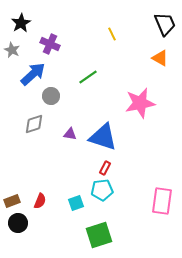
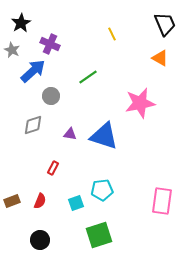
blue arrow: moved 3 px up
gray diamond: moved 1 px left, 1 px down
blue triangle: moved 1 px right, 1 px up
red rectangle: moved 52 px left
black circle: moved 22 px right, 17 px down
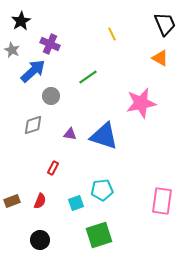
black star: moved 2 px up
pink star: moved 1 px right
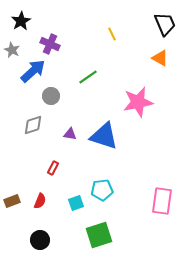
pink star: moved 3 px left, 1 px up
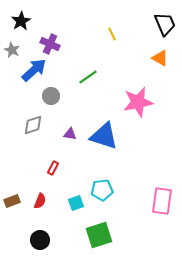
blue arrow: moved 1 px right, 1 px up
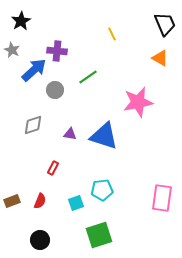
purple cross: moved 7 px right, 7 px down; rotated 18 degrees counterclockwise
gray circle: moved 4 px right, 6 px up
pink rectangle: moved 3 px up
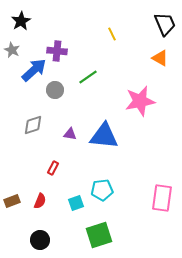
pink star: moved 2 px right, 1 px up
blue triangle: rotated 12 degrees counterclockwise
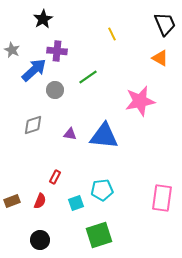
black star: moved 22 px right, 2 px up
red rectangle: moved 2 px right, 9 px down
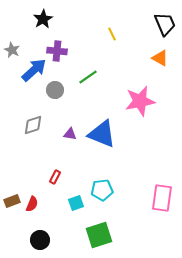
blue triangle: moved 2 px left, 2 px up; rotated 16 degrees clockwise
red semicircle: moved 8 px left, 3 px down
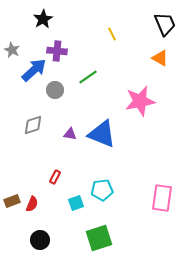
green square: moved 3 px down
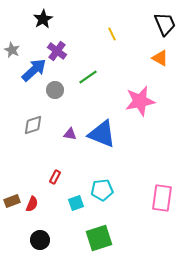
purple cross: rotated 30 degrees clockwise
